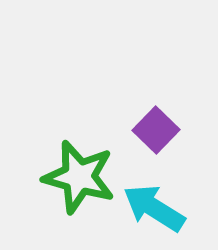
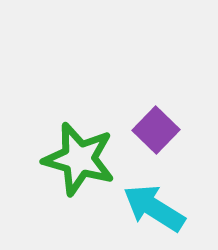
green star: moved 18 px up
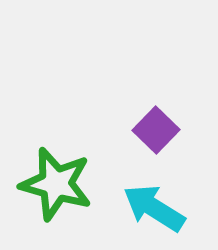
green star: moved 23 px left, 25 px down
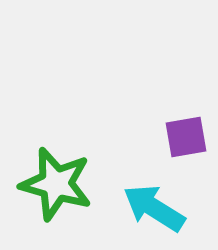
purple square: moved 30 px right, 7 px down; rotated 36 degrees clockwise
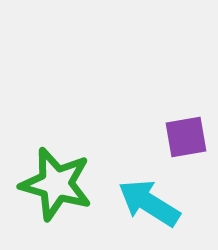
cyan arrow: moved 5 px left, 5 px up
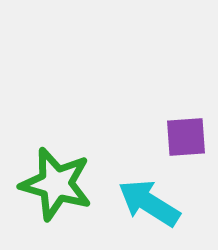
purple square: rotated 6 degrees clockwise
